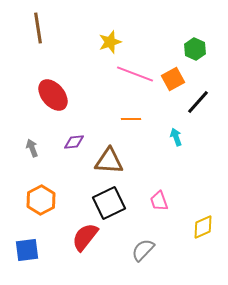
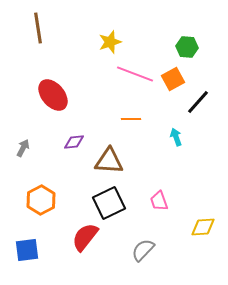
green hexagon: moved 8 px left, 2 px up; rotated 20 degrees counterclockwise
gray arrow: moved 9 px left; rotated 48 degrees clockwise
yellow diamond: rotated 20 degrees clockwise
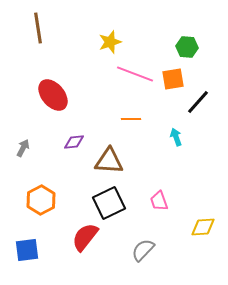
orange square: rotated 20 degrees clockwise
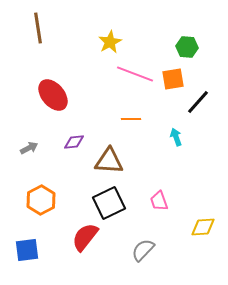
yellow star: rotated 10 degrees counterclockwise
gray arrow: moved 6 px right; rotated 36 degrees clockwise
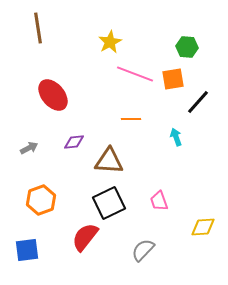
orange hexagon: rotated 8 degrees clockwise
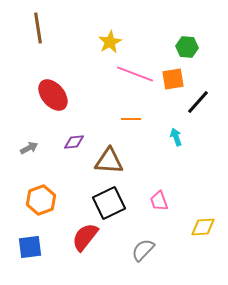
blue square: moved 3 px right, 3 px up
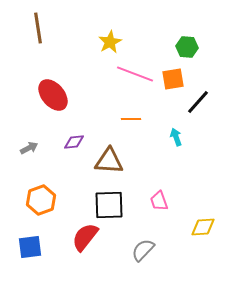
black square: moved 2 px down; rotated 24 degrees clockwise
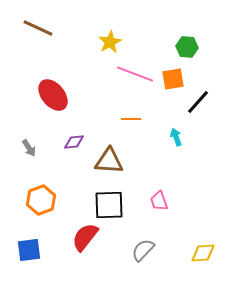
brown line: rotated 56 degrees counterclockwise
gray arrow: rotated 84 degrees clockwise
yellow diamond: moved 26 px down
blue square: moved 1 px left, 3 px down
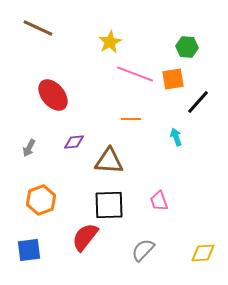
gray arrow: rotated 60 degrees clockwise
